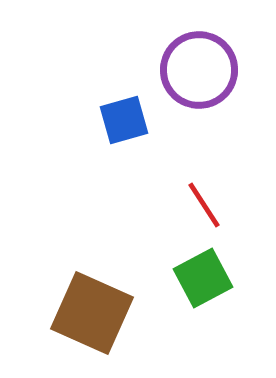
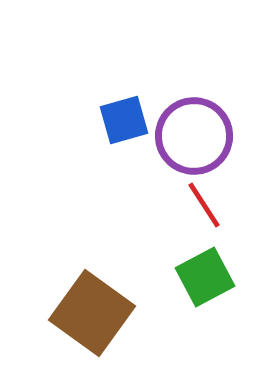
purple circle: moved 5 px left, 66 px down
green square: moved 2 px right, 1 px up
brown square: rotated 12 degrees clockwise
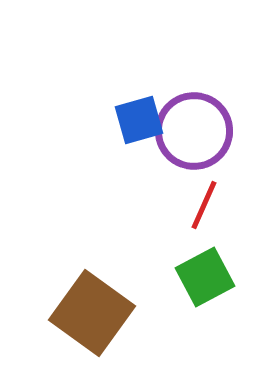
blue square: moved 15 px right
purple circle: moved 5 px up
red line: rotated 57 degrees clockwise
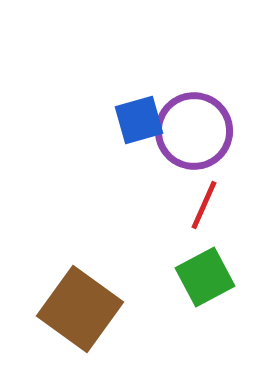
brown square: moved 12 px left, 4 px up
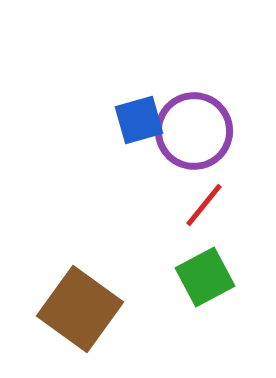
red line: rotated 15 degrees clockwise
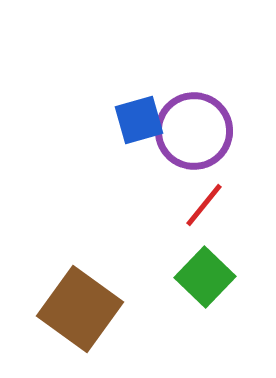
green square: rotated 18 degrees counterclockwise
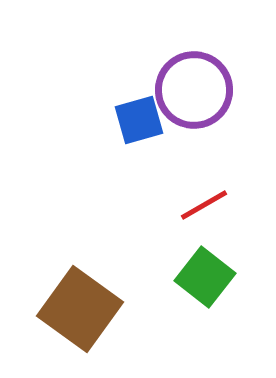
purple circle: moved 41 px up
red line: rotated 21 degrees clockwise
green square: rotated 6 degrees counterclockwise
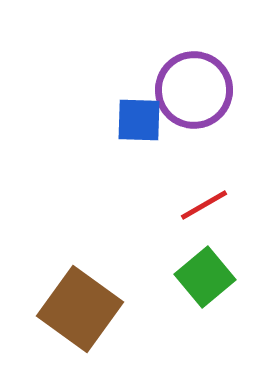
blue square: rotated 18 degrees clockwise
green square: rotated 12 degrees clockwise
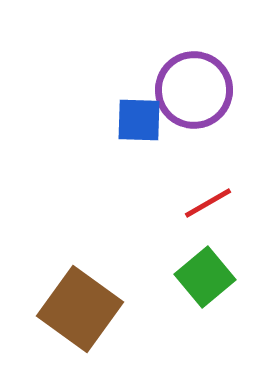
red line: moved 4 px right, 2 px up
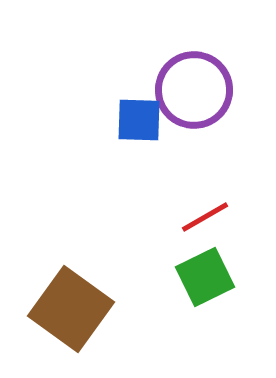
red line: moved 3 px left, 14 px down
green square: rotated 14 degrees clockwise
brown square: moved 9 px left
